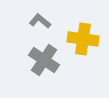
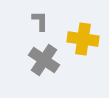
gray L-shape: rotated 50 degrees clockwise
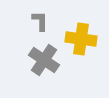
yellow cross: moved 2 px left
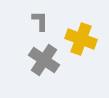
yellow cross: rotated 12 degrees clockwise
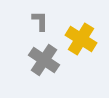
yellow cross: rotated 12 degrees clockwise
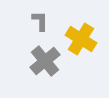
gray cross: moved 1 px right, 1 px down; rotated 16 degrees clockwise
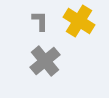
yellow cross: moved 2 px left, 18 px up
